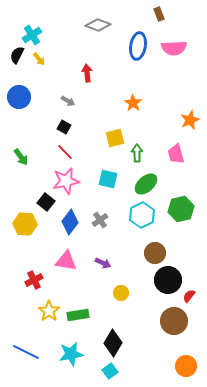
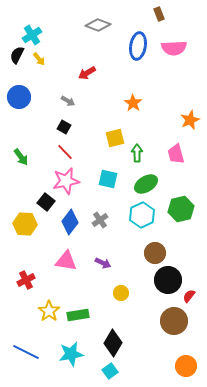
red arrow at (87, 73): rotated 114 degrees counterclockwise
green ellipse at (146, 184): rotated 10 degrees clockwise
red cross at (34, 280): moved 8 px left
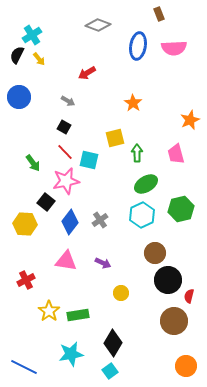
green arrow at (21, 157): moved 12 px right, 6 px down
cyan square at (108, 179): moved 19 px left, 19 px up
red semicircle at (189, 296): rotated 24 degrees counterclockwise
blue line at (26, 352): moved 2 px left, 15 px down
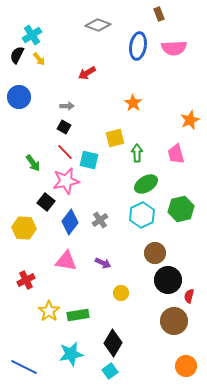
gray arrow at (68, 101): moved 1 px left, 5 px down; rotated 32 degrees counterclockwise
yellow hexagon at (25, 224): moved 1 px left, 4 px down
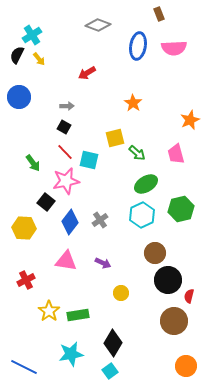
green arrow at (137, 153): rotated 132 degrees clockwise
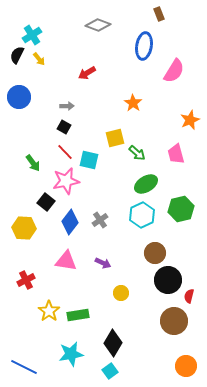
blue ellipse at (138, 46): moved 6 px right
pink semicircle at (174, 48): moved 23 px down; rotated 55 degrees counterclockwise
